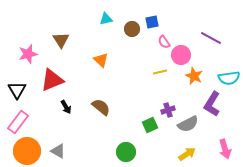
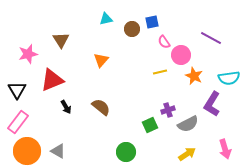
orange triangle: rotated 28 degrees clockwise
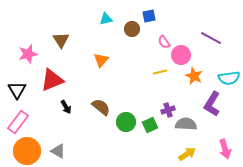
blue square: moved 3 px left, 6 px up
gray semicircle: moved 2 px left; rotated 150 degrees counterclockwise
green circle: moved 30 px up
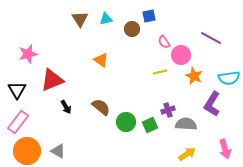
brown triangle: moved 19 px right, 21 px up
orange triangle: rotated 35 degrees counterclockwise
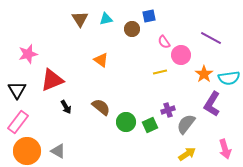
orange star: moved 10 px right, 2 px up; rotated 12 degrees clockwise
gray semicircle: rotated 55 degrees counterclockwise
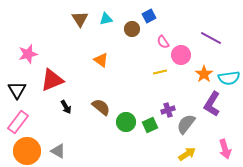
blue square: rotated 16 degrees counterclockwise
pink semicircle: moved 1 px left
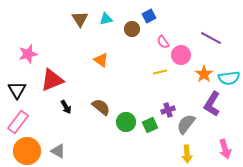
yellow arrow: rotated 120 degrees clockwise
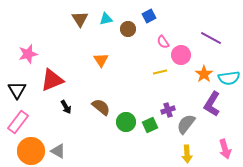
brown circle: moved 4 px left
orange triangle: rotated 21 degrees clockwise
orange circle: moved 4 px right
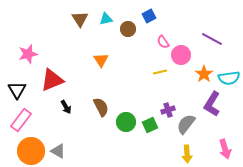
purple line: moved 1 px right, 1 px down
brown semicircle: rotated 24 degrees clockwise
pink rectangle: moved 3 px right, 2 px up
